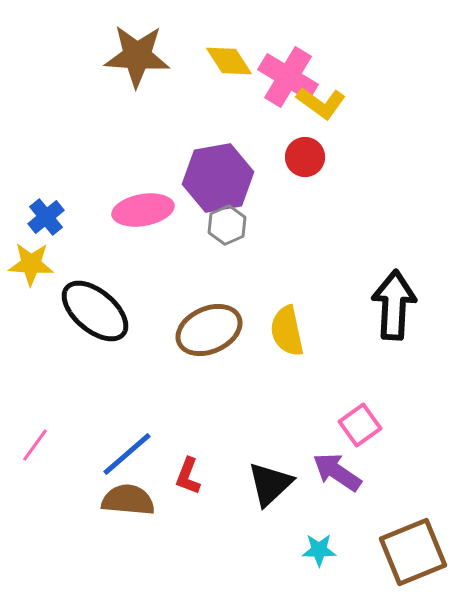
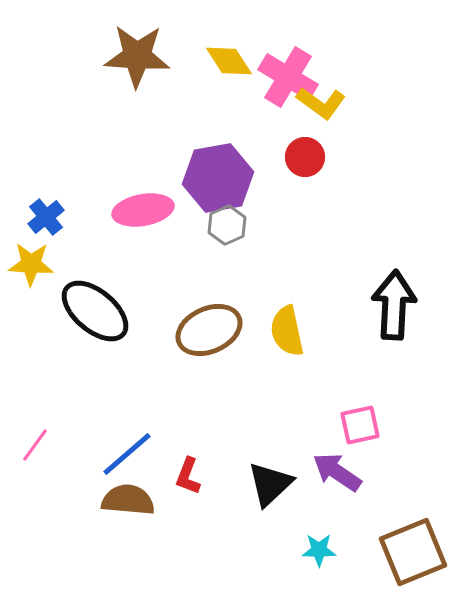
pink square: rotated 24 degrees clockwise
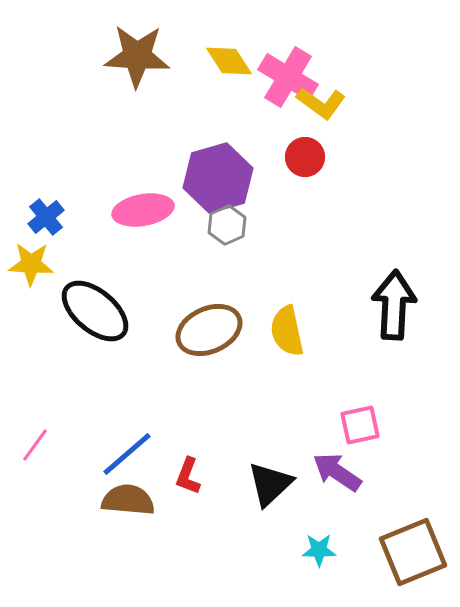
purple hexagon: rotated 6 degrees counterclockwise
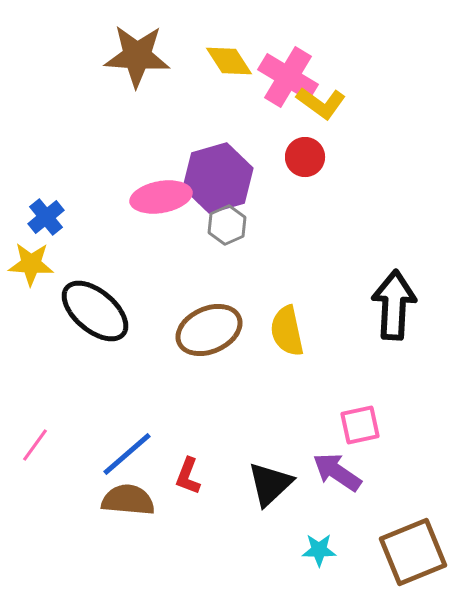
pink ellipse: moved 18 px right, 13 px up
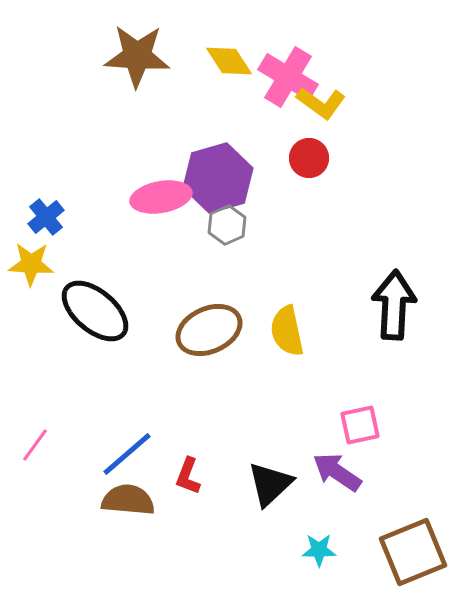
red circle: moved 4 px right, 1 px down
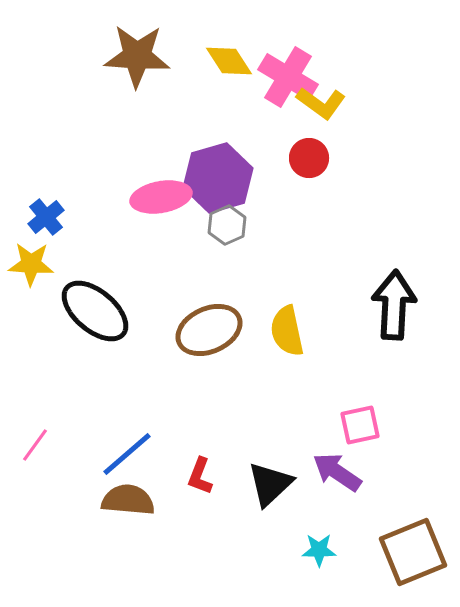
red L-shape: moved 12 px right
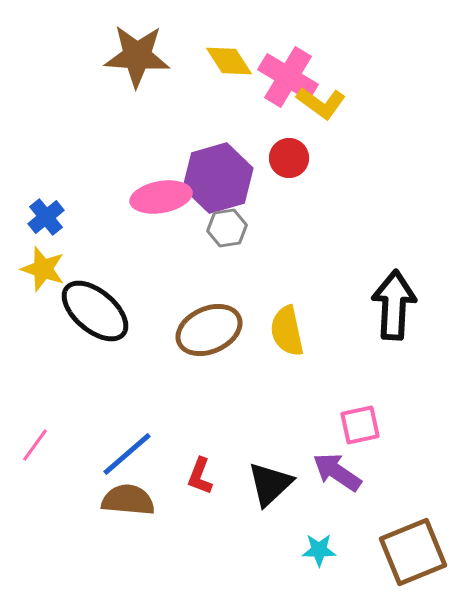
red circle: moved 20 px left
gray hexagon: moved 3 px down; rotated 15 degrees clockwise
yellow star: moved 12 px right, 5 px down; rotated 15 degrees clockwise
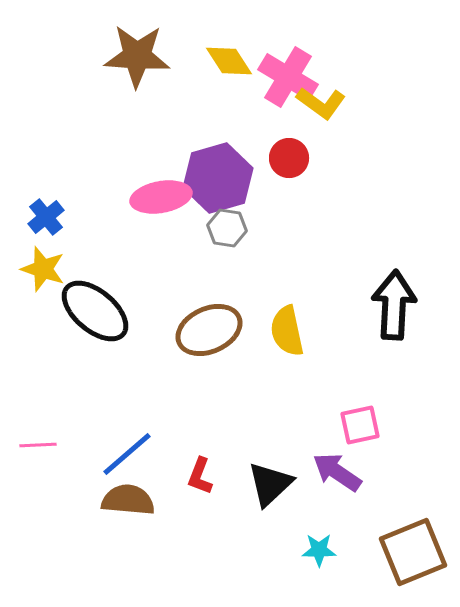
gray hexagon: rotated 18 degrees clockwise
pink line: moved 3 px right; rotated 51 degrees clockwise
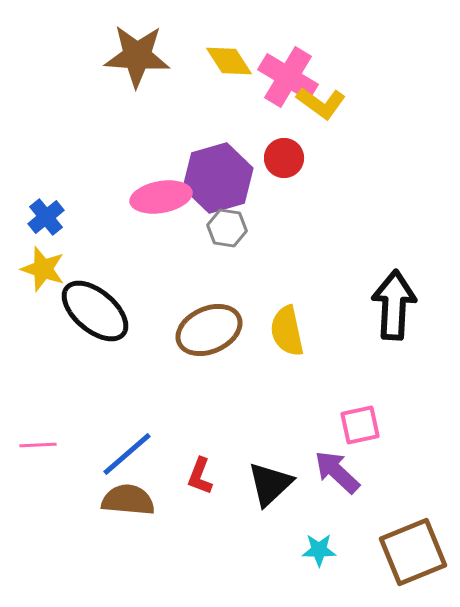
red circle: moved 5 px left
purple arrow: rotated 9 degrees clockwise
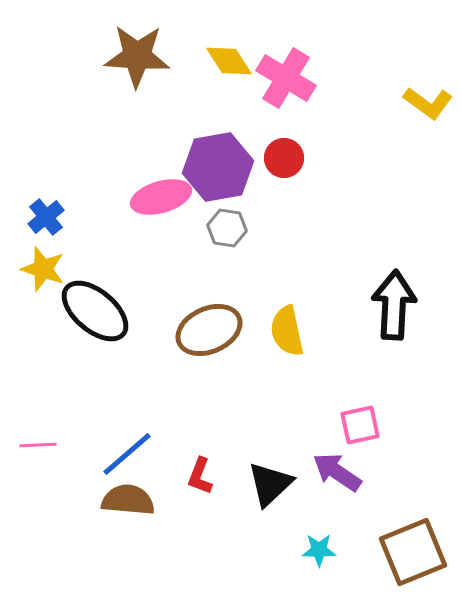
pink cross: moved 2 px left, 1 px down
yellow L-shape: moved 107 px right
purple hexagon: moved 11 px up; rotated 6 degrees clockwise
pink ellipse: rotated 6 degrees counterclockwise
purple arrow: rotated 9 degrees counterclockwise
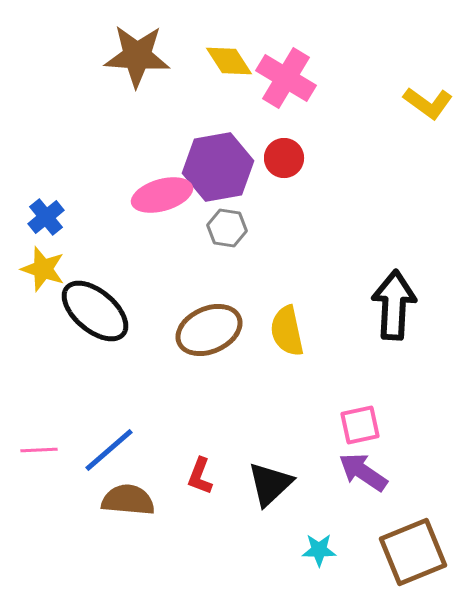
pink ellipse: moved 1 px right, 2 px up
pink line: moved 1 px right, 5 px down
blue line: moved 18 px left, 4 px up
purple arrow: moved 26 px right
